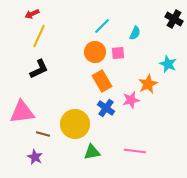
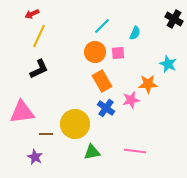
orange star: rotated 24 degrees clockwise
brown line: moved 3 px right; rotated 16 degrees counterclockwise
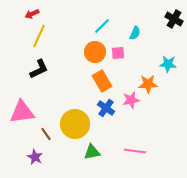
cyan star: rotated 18 degrees counterclockwise
brown line: rotated 56 degrees clockwise
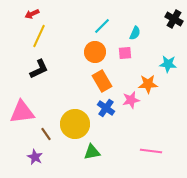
pink square: moved 7 px right
pink line: moved 16 px right
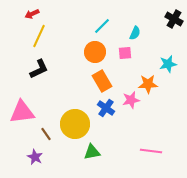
cyan star: rotated 18 degrees counterclockwise
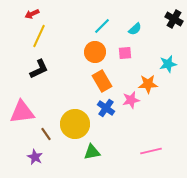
cyan semicircle: moved 4 px up; rotated 24 degrees clockwise
pink line: rotated 20 degrees counterclockwise
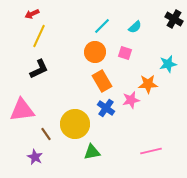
cyan semicircle: moved 2 px up
pink square: rotated 24 degrees clockwise
pink triangle: moved 2 px up
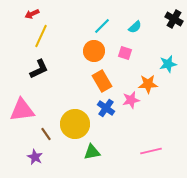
yellow line: moved 2 px right
orange circle: moved 1 px left, 1 px up
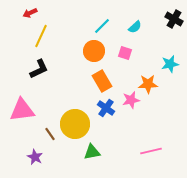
red arrow: moved 2 px left, 1 px up
cyan star: moved 2 px right
brown line: moved 4 px right
